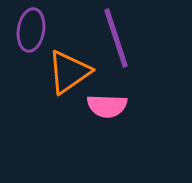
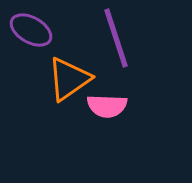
purple ellipse: rotated 69 degrees counterclockwise
orange triangle: moved 7 px down
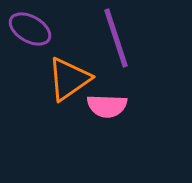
purple ellipse: moved 1 px left, 1 px up
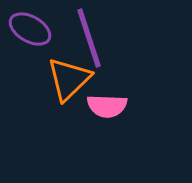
purple line: moved 27 px left
orange triangle: rotated 9 degrees counterclockwise
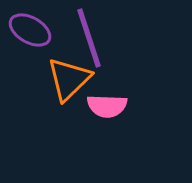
purple ellipse: moved 1 px down
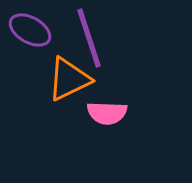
orange triangle: rotated 18 degrees clockwise
pink semicircle: moved 7 px down
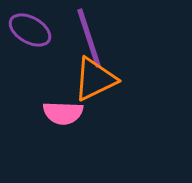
orange triangle: moved 26 px right
pink semicircle: moved 44 px left
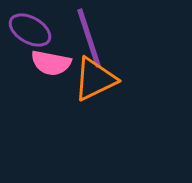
pink semicircle: moved 12 px left, 50 px up; rotated 9 degrees clockwise
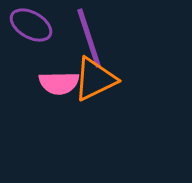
purple ellipse: moved 1 px right, 5 px up
pink semicircle: moved 8 px right, 20 px down; rotated 12 degrees counterclockwise
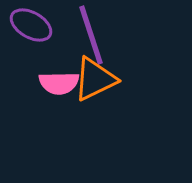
purple line: moved 2 px right, 3 px up
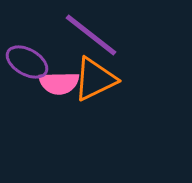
purple ellipse: moved 4 px left, 37 px down
purple line: rotated 34 degrees counterclockwise
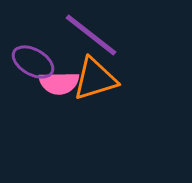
purple ellipse: moved 6 px right
orange triangle: rotated 9 degrees clockwise
